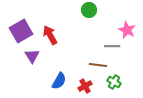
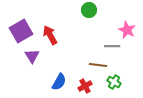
blue semicircle: moved 1 px down
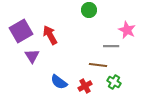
gray line: moved 1 px left
blue semicircle: rotated 96 degrees clockwise
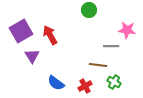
pink star: rotated 18 degrees counterclockwise
blue semicircle: moved 3 px left, 1 px down
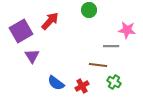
red arrow: moved 14 px up; rotated 72 degrees clockwise
red cross: moved 3 px left
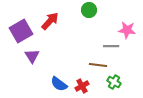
blue semicircle: moved 3 px right, 1 px down
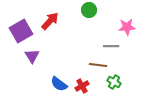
pink star: moved 3 px up; rotated 12 degrees counterclockwise
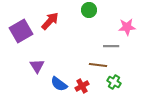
purple triangle: moved 5 px right, 10 px down
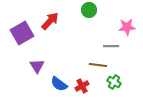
purple square: moved 1 px right, 2 px down
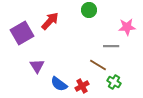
brown line: rotated 24 degrees clockwise
